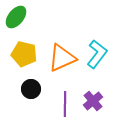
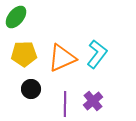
yellow pentagon: rotated 15 degrees counterclockwise
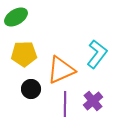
green ellipse: rotated 20 degrees clockwise
orange triangle: moved 1 px left, 12 px down
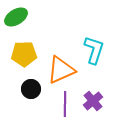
cyan L-shape: moved 3 px left, 4 px up; rotated 20 degrees counterclockwise
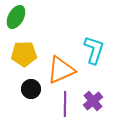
green ellipse: rotated 30 degrees counterclockwise
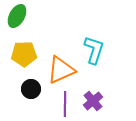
green ellipse: moved 1 px right, 1 px up
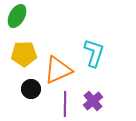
cyan L-shape: moved 3 px down
orange triangle: moved 3 px left
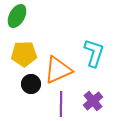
black circle: moved 5 px up
purple line: moved 4 px left
